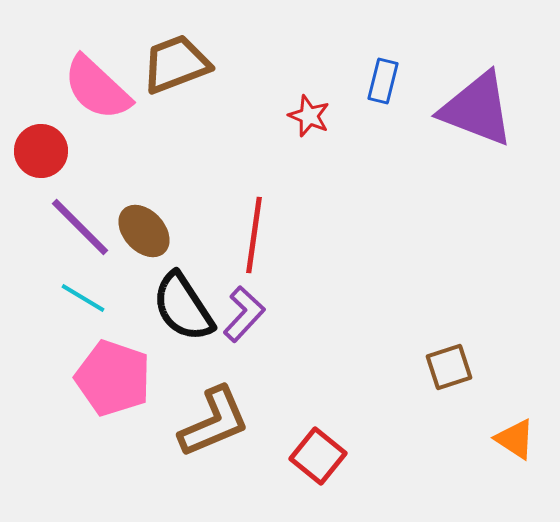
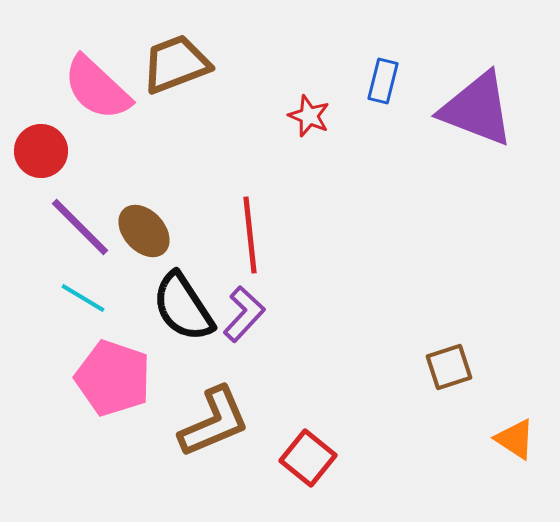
red line: moved 4 px left; rotated 14 degrees counterclockwise
red square: moved 10 px left, 2 px down
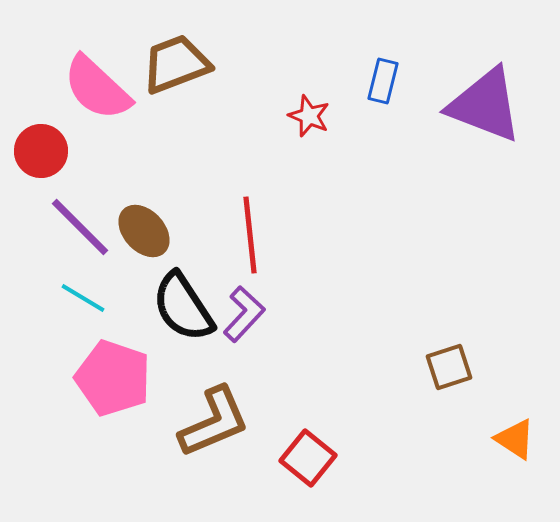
purple triangle: moved 8 px right, 4 px up
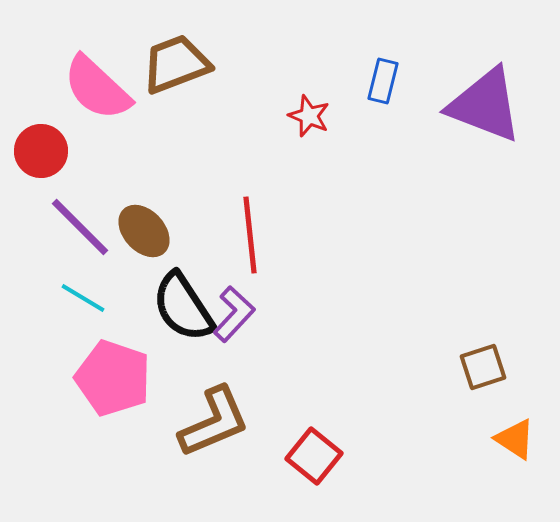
purple L-shape: moved 10 px left
brown square: moved 34 px right
red square: moved 6 px right, 2 px up
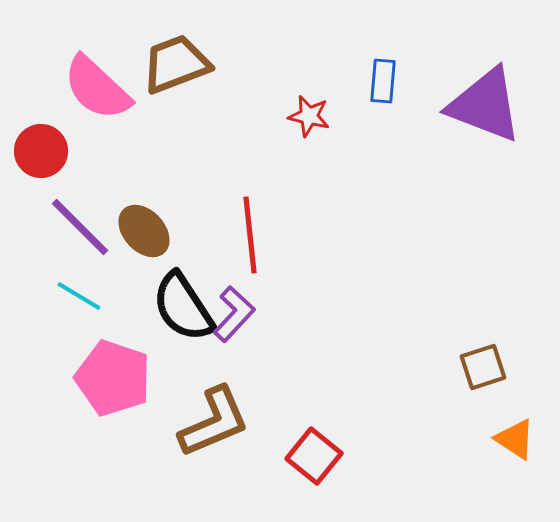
blue rectangle: rotated 9 degrees counterclockwise
red star: rotated 9 degrees counterclockwise
cyan line: moved 4 px left, 2 px up
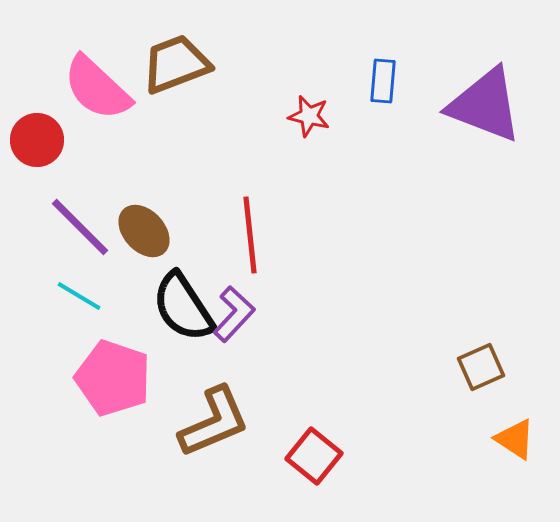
red circle: moved 4 px left, 11 px up
brown square: moved 2 px left; rotated 6 degrees counterclockwise
